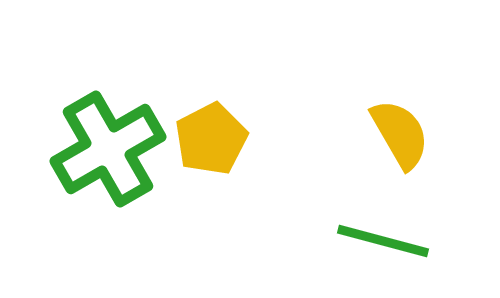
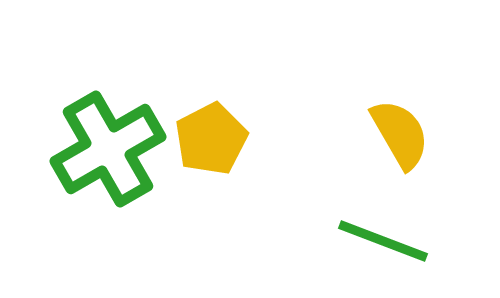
green line: rotated 6 degrees clockwise
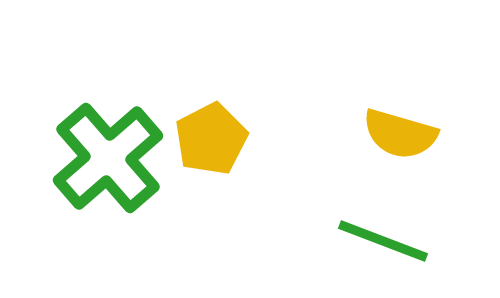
yellow semicircle: rotated 136 degrees clockwise
green cross: moved 9 px down; rotated 11 degrees counterclockwise
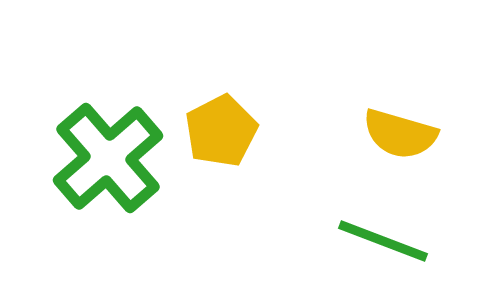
yellow pentagon: moved 10 px right, 8 px up
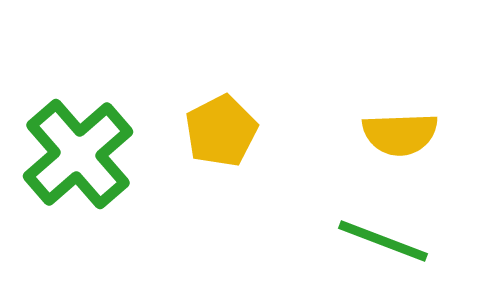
yellow semicircle: rotated 18 degrees counterclockwise
green cross: moved 30 px left, 4 px up
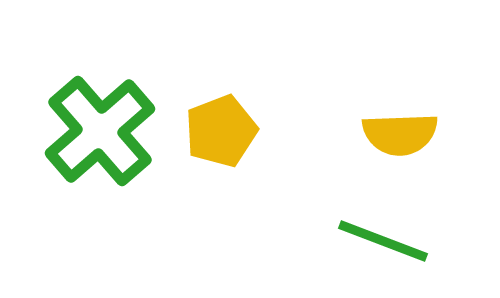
yellow pentagon: rotated 6 degrees clockwise
green cross: moved 22 px right, 23 px up
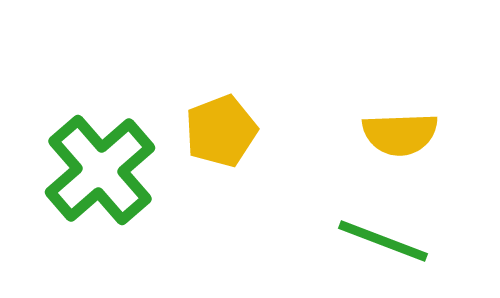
green cross: moved 39 px down
